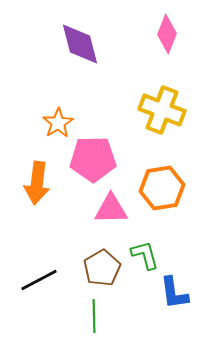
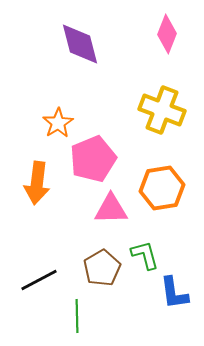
pink pentagon: rotated 21 degrees counterclockwise
green line: moved 17 px left
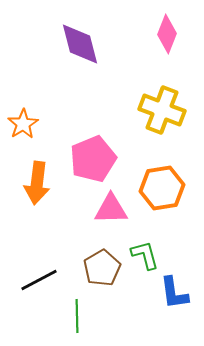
orange star: moved 35 px left, 1 px down
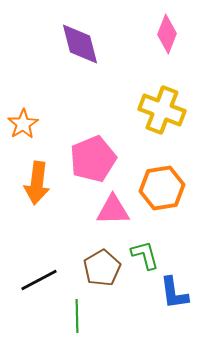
pink triangle: moved 2 px right, 1 px down
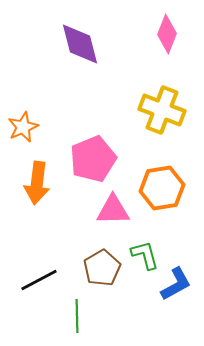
orange star: moved 3 px down; rotated 8 degrees clockwise
blue L-shape: moved 2 px right, 9 px up; rotated 111 degrees counterclockwise
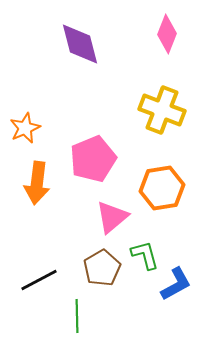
orange star: moved 2 px right, 1 px down
pink triangle: moved 1 px left, 7 px down; rotated 39 degrees counterclockwise
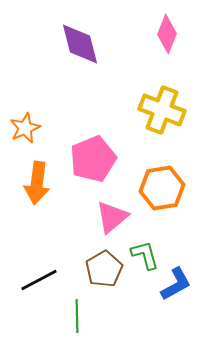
brown pentagon: moved 2 px right, 1 px down
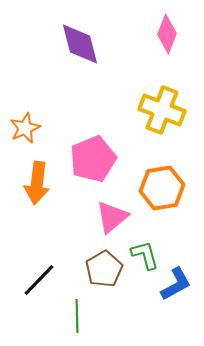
black line: rotated 18 degrees counterclockwise
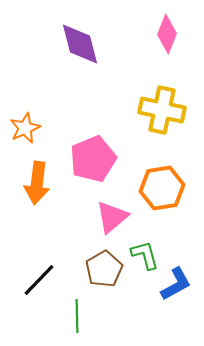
yellow cross: rotated 9 degrees counterclockwise
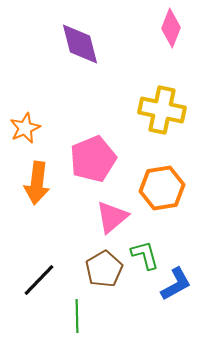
pink diamond: moved 4 px right, 6 px up
